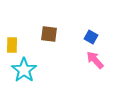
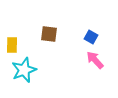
cyan star: rotated 15 degrees clockwise
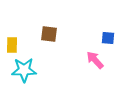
blue square: moved 17 px right, 1 px down; rotated 24 degrees counterclockwise
cyan star: rotated 20 degrees clockwise
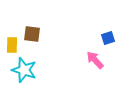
brown square: moved 17 px left
blue square: rotated 24 degrees counterclockwise
cyan star: rotated 20 degrees clockwise
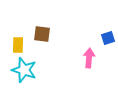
brown square: moved 10 px right
yellow rectangle: moved 6 px right
pink arrow: moved 6 px left, 2 px up; rotated 48 degrees clockwise
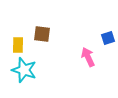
pink arrow: moved 1 px left, 1 px up; rotated 30 degrees counterclockwise
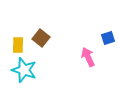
brown square: moved 1 px left, 4 px down; rotated 30 degrees clockwise
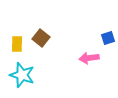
yellow rectangle: moved 1 px left, 1 px up
pink arrow: moved 1 px right, 1 px down; rotated 72 degrees counterclockwise
cyan star: moved 2 px left, 5 px down
